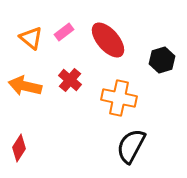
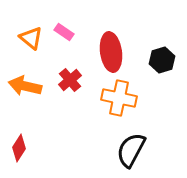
pink rectangle: rotated 72 degrees clockwise
red ellipse: moved 3 px right, 12 px down; rotated 33 degrees clockwise
red cross: rotated 10 degrees clockwise
black semicircle: moved 4 px down
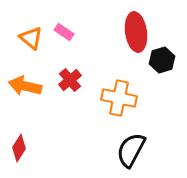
red ellipse: moved 25 px right, 20 px up
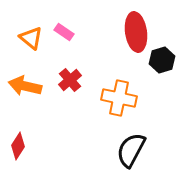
red diamond: moved 1 px left, 2 px up
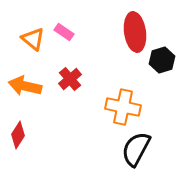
red ellipse: moved 1 px left
orange triangle: moved 2 px right, 1 px down
red cross: moved 1 px up
orange cross: moved 4 px right, 9 px down
red diamond: moved 11 px up
black semicircle: moved 5 px right, 1 px up
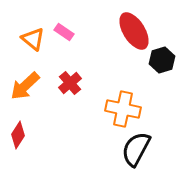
red ellipse: moved 1 px left, 1 px up; rotated 24 degrees counterclockwise
red cross: moved 4 px down
orange arrow: rotated 56 degrees counterclockwise
orange cross: moved 2 px down
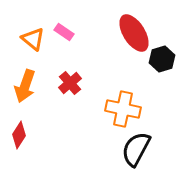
red ellipse: moved 2 px down
black hexagon: moved 1 px up
orange arrow: rotated 28 degrees counterclockwise
red diamond: moved 1 px right
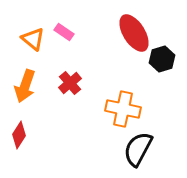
black semicircle: moved 2 px right
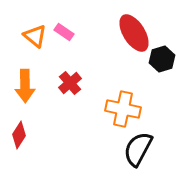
orange triangle: moved 2 px right, 3 px up
orange arrow: rotated 20 degrees counterclockwise
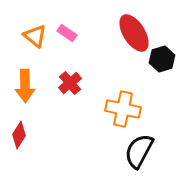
pink rectangle: moved 3 px right, 1 px down
black semicircle: moved 1 px right, 2 px down
